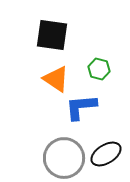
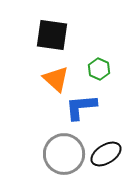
green hexagon: rotated 10 degrees clockwise
orange triangle: rotated 8 degrees clockwise
gray circle: moved 4 px up
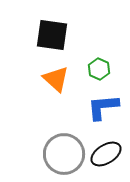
blue L-shape: moved 22 px right
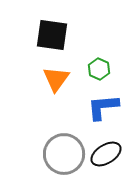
orange triangle: rotated 24 degrees clockwise
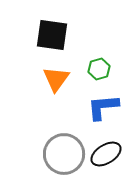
green hexagon: rotated 20 degrees clockwise
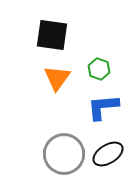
green hexagon: rotated 25 degrees counterclockwise
orange triangle: moved 1 px right, 1 px up
black ellipse: moved 2 px right
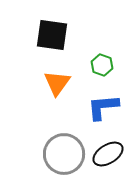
green hexagon: moved 3 px right, 4 px up
orange triangle: moved 5 px down
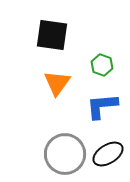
blue L-shape: moved 1 px left, 1 px up
gray circle: moved 1 px right
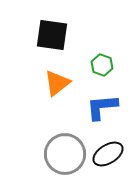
orange triangle: rotated 16 degrees clockwise
blue L-shape: moved 1 px down
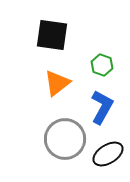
blue L-shape: rotated 124 degrees clockwise
gray circle: moved 15 px up
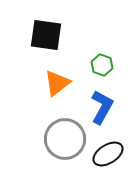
black square: moved 6 px left
